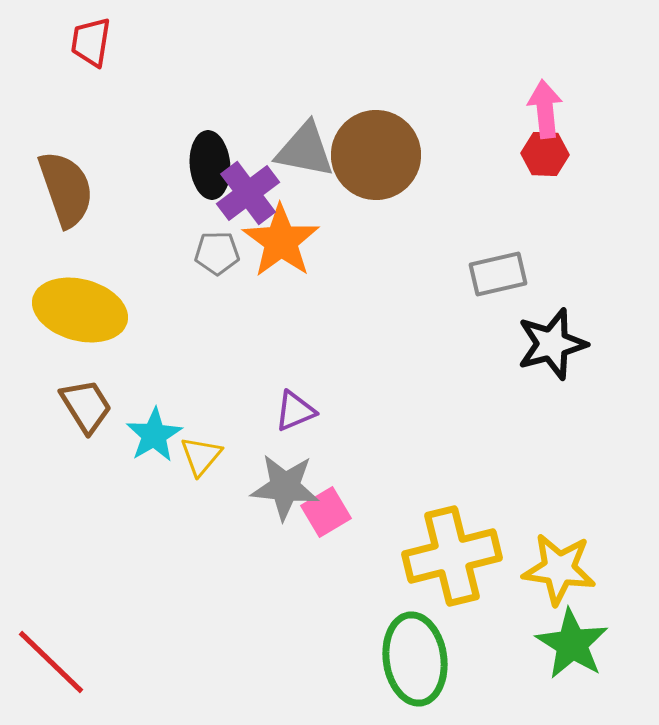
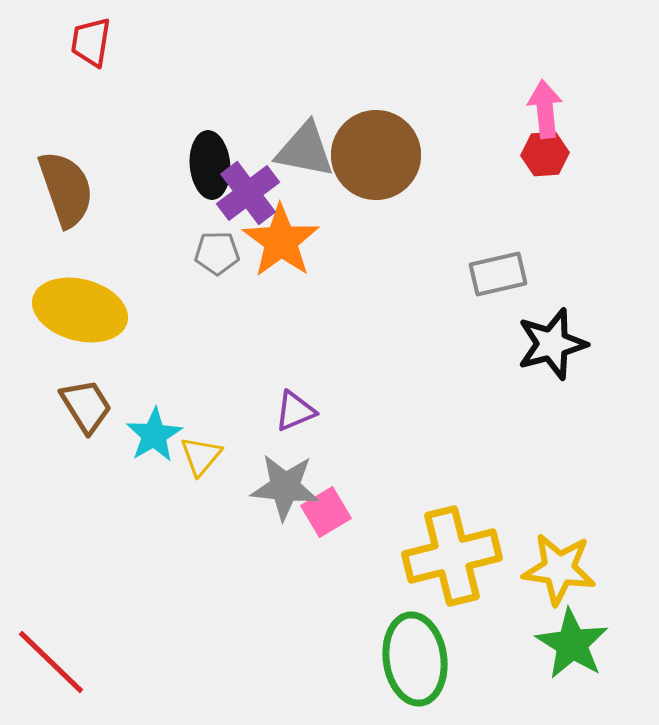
red hexagon: rotated 6 degrees counterclockwise
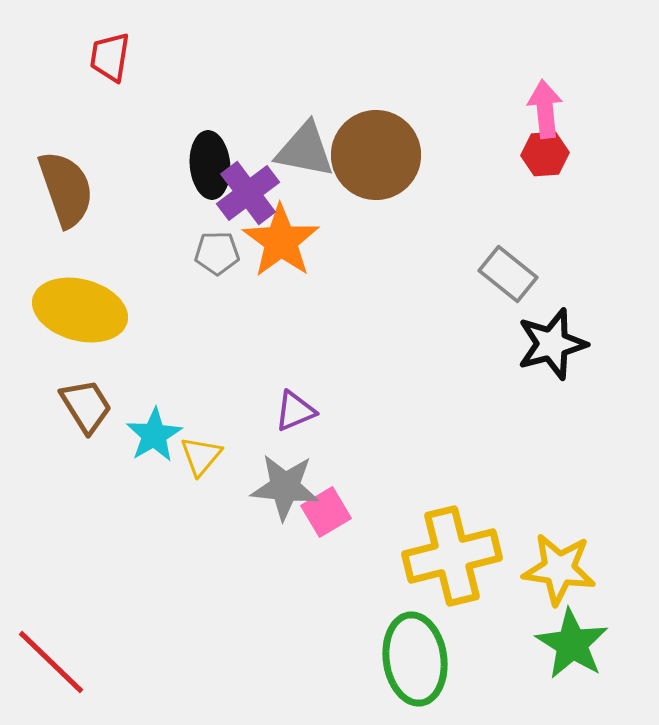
red trapezoid: moved 19 px right, 15 px down
gray rectangle: moved 10 px right; rotated 52 degrees clockwise
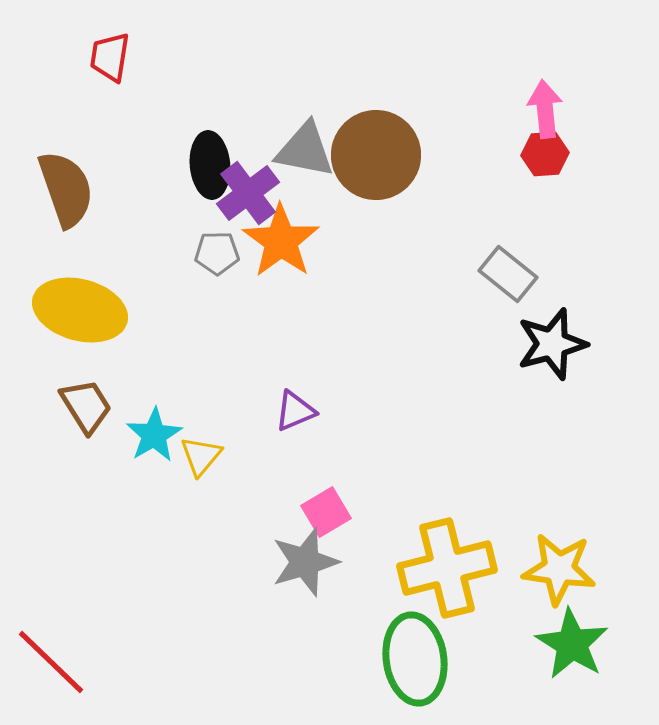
gray star: moved 20 px right, 75 px down; rotated 22 degrees counterclockwise
yellow cross: moved 5 px left, 12 px down
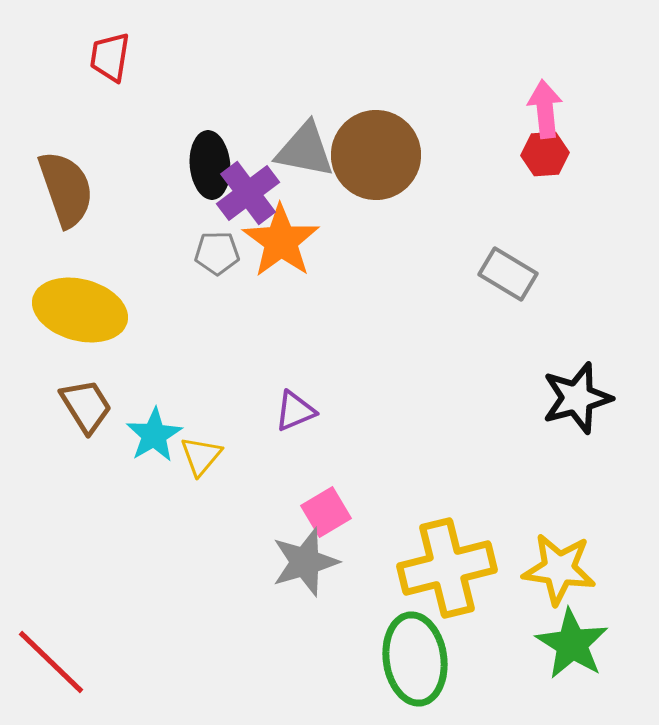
gray rectangle: rotated 8 degrees counterclockwise
black star: moved 25 px right, 54 px down
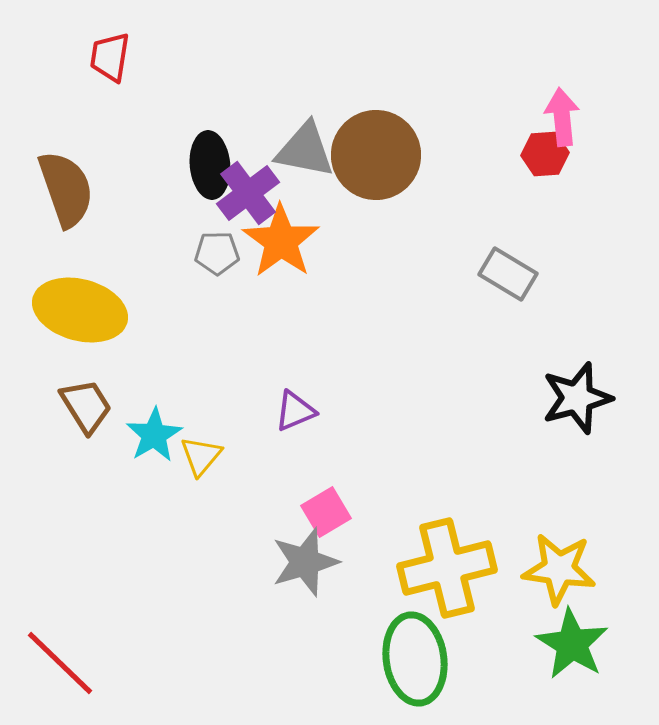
pink arrow: moved 17 px right, 8 px down
red line: moved 9 px right, 1 px down
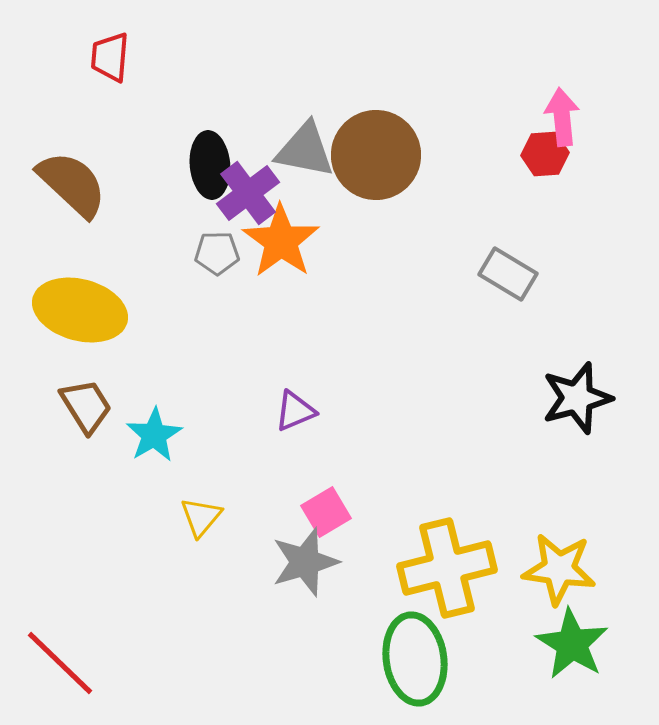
red trapezoid: rotated 4 degrees counterclockwise
brown semicircle: moved 6 px right, 5 px up; rotated 28 degrees counterclockwise
yellow triangle: moved 61 px down
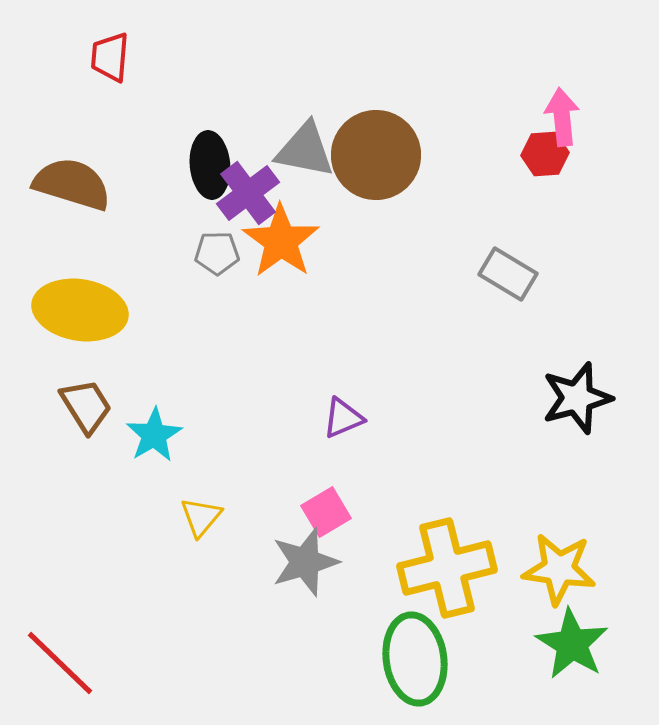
brown semicircle: rotated 26 degrees counterclockwise
yellow ellipse: rotated 6 degrees counterclockwise
purple triangle: moved 48 px right, 7 px down
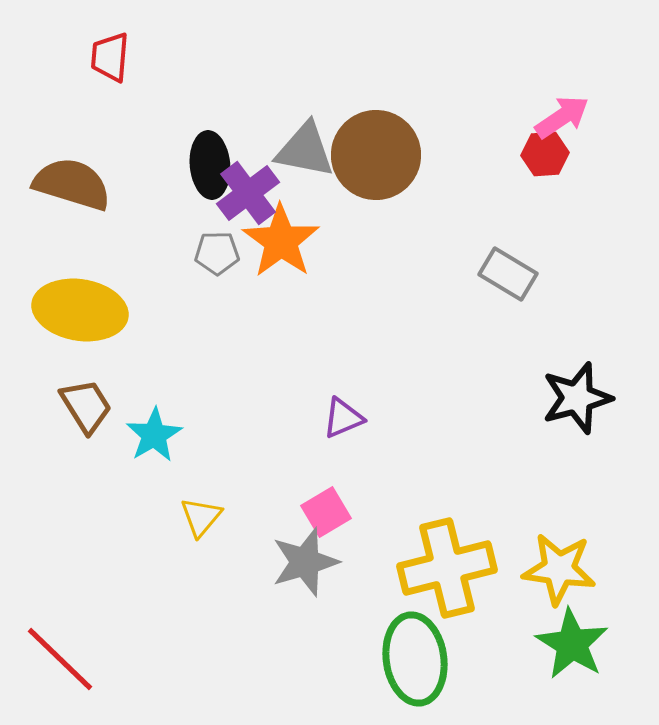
pink arrow: rotated 62 degrees clockwise
red line: moved 4 px up
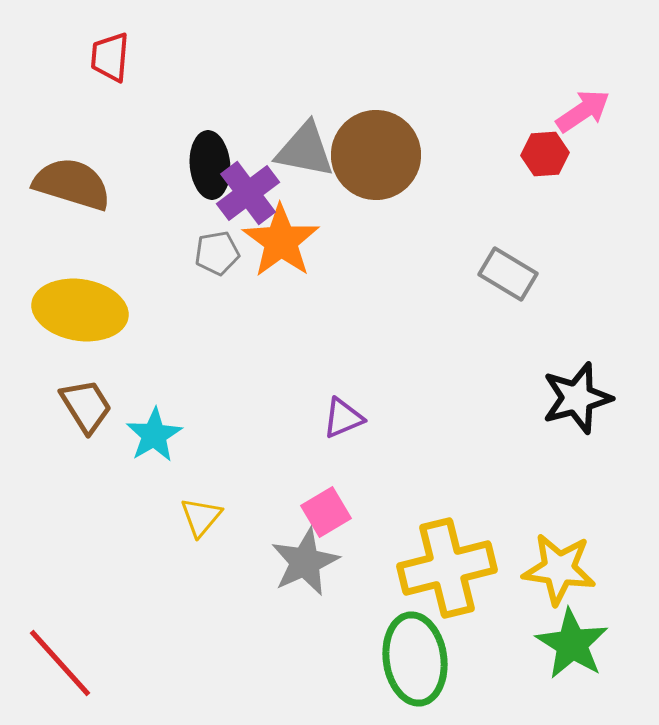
pink arrow: moved 21 px right, 6 px up
gray pentagon: rotated 9 degrees counterclockwise
gray star: rotated 8 degrees counterclockwise
red line: moved 4 px down; rotated 4 degrees clockwise
